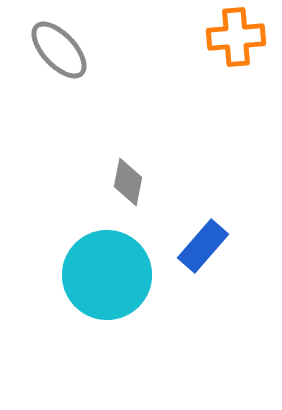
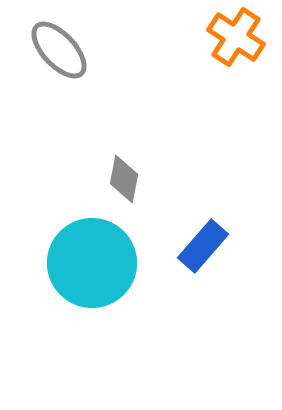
orange cross: rotated 38 degrees clockwise
gray diamond: moved 4 px left, 3 px up
cyan circle: moved 15 px left, 12 px up
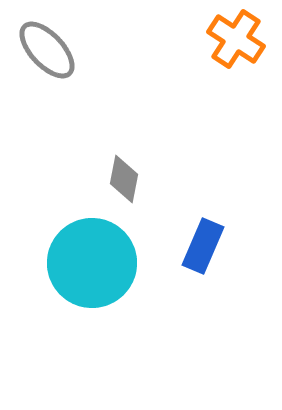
orange cross: moved 2 px down
gray ellipse: moved 12 px left
blue rectangle: rotated 18 degrees counterclockwise
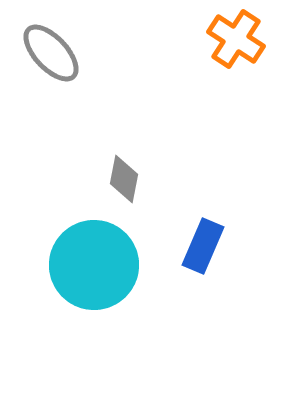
gray ellipse: moved 4 px right, 3 px down
cyan circle: moved 2 px right, 2 px down
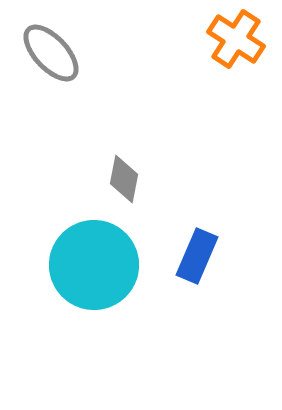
blue rectangle: moved 6 px left, 10 px down
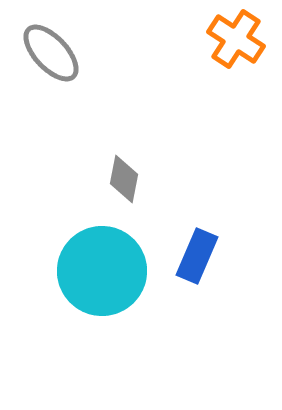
cyan circle: moved 8 px right, 6 px down
